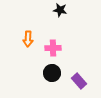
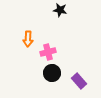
pink cross: moved 5 px left, 4 px down; rotated 14 degrees counterclockwise
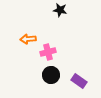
orange arrow: rotated 84 degrees clockwise
black circle: moved 1 px left, 2 px down
purple rectangle: rotated 14 degrees counterclockwise
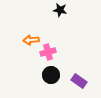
orange arrow: moved 3 px right, 1 px down
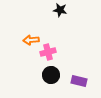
purple rectangle: rotated 21 degrees counterclockwise
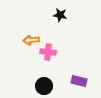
black star: moved 5 px down
pink cross: rotated 21 degrees clockwise
black circle: moved 7 px left, 11 px down
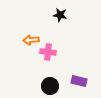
black circle: moved 6 px right
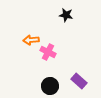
black star: moved 6 px right
pink cross: rotated 21 degrees clockwise
purple rectangle: rotated 28 degrees clockwise
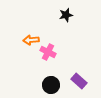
black star: rotated 24 degrees counterclockwise
black circle: moved 1 px right, 1 px up
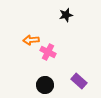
black circle: moved 6 px left
